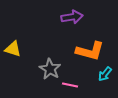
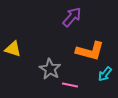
purple arrow: rotated 40 degrees counterclockwise
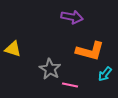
purple arrow: rotated 60 degrees clockwise
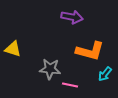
gray star: rotated 25 degrees counterclockwise
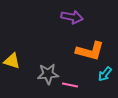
yellow triangle: moved 1 px left, 12 px down
gray star: moved 2 px left, 5 px down; rotated 10 degrees counterclockwise
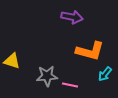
gray star: moved 1 px left, 2 px down
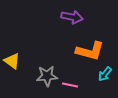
yellow triangle: rotated 18 degrees clockwise
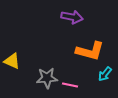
yellow triangle: rotated 12 degrees counterclockwise
gray star: moved 2 px down
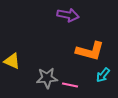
purple arrow: moved 4 px left, 2 px up
cyan arrow: moved 2 px left, 1 px down
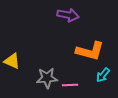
pink line: rotated 14 degrees counterclockwise
